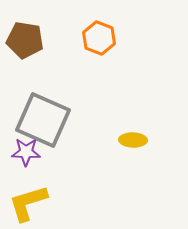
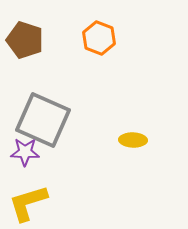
brown pentagon: rotated 9 degrees clockwise
purple star: moved 1 px left
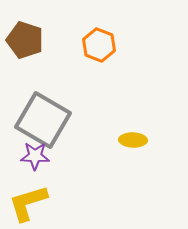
orange hexagon: moved 7 px down
gray square: rotated 6 degrees clockwise
purple star: moved 10 px right, 4 px down
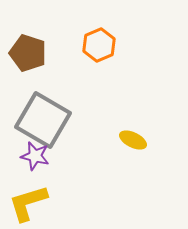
brown pentagon: moved 3 px right, 13 px down
orange hexagon: rotated 16 degrees clockwise
yellow ellipse: rotated 24 degrees clockwise
purple star: rotated 12 degrees clockwise
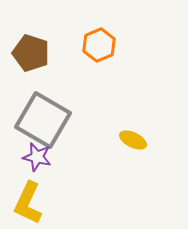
brown pentagon: moved 3 px right
purple star: moved 2 px right, 1 px down
yellow L-shape: rotated 48 degrees counterclockwise
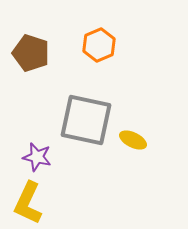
gray square: moved 43 px right; rotated 18 degrees counterclockwise
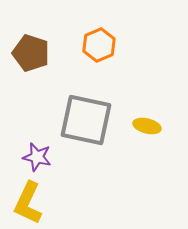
yellow ellipse: moved 14 px right, 14 px up; rotated 12 degrees counterclockwise
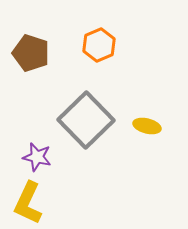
gray square: rotated 34 degrees clockwise
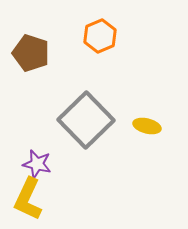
orange hexagon: moved 1 px right, 9 px up
purple star: moved 7 px down
yellow L-shape: moved 4 px up
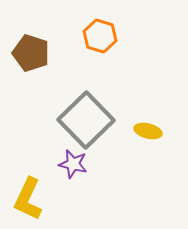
orange hexagon: rotated 20 degrees counterclockwise
yellow ellipse: moved 1 px right, 5 px down
purple star: moved 36 px right
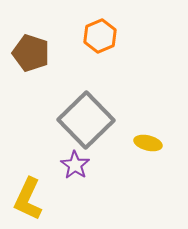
orange hexagon: rotated 20 degrees clockwise
yellow ellipse: moved 12 px down
purple star: moved 2 px right, 1 px down; rotated 20 degrees clockwise
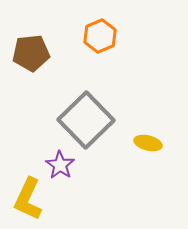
brown pentagon: rotated 24 degrees counterclockwise
purple star: moved 15 px left
